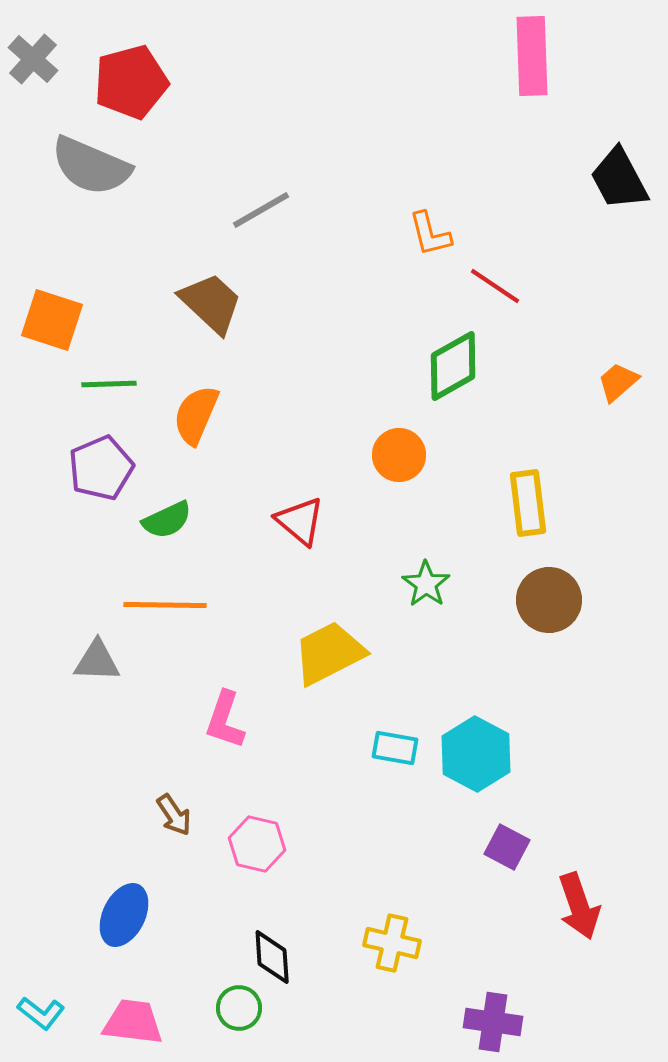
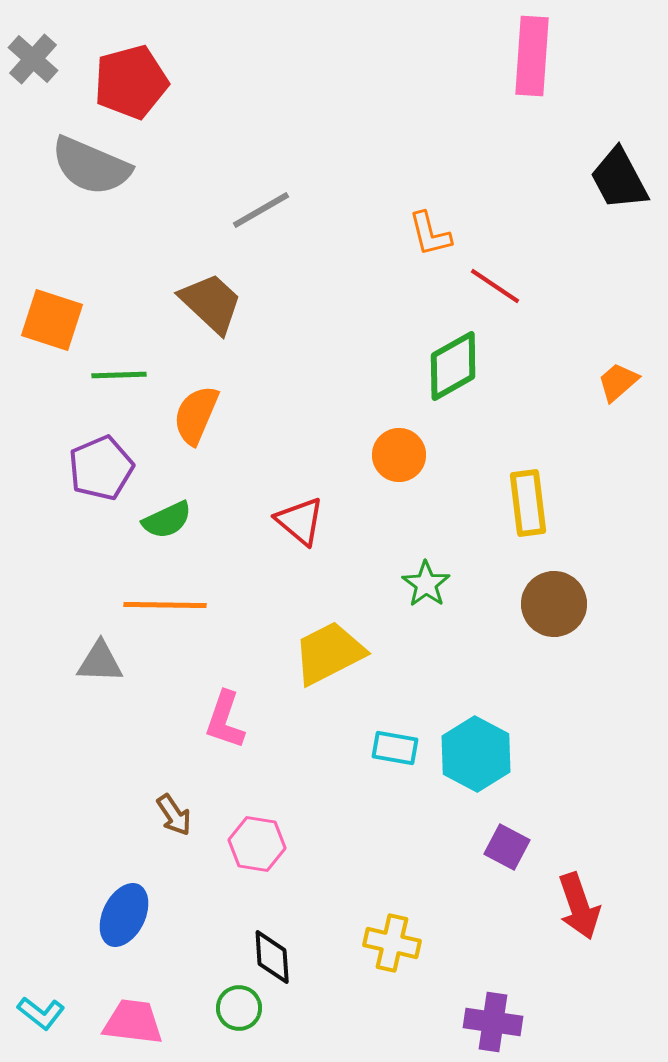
pink rectangle: rotated 6 degrees clockwise
green line: moved 10 px right, 9 px up
brown circle: moved 5 px right, 4 px down
gray triangle: moved 3 px right, 1 px down
pink hexagon: rotated 4 degrees counterclockwise
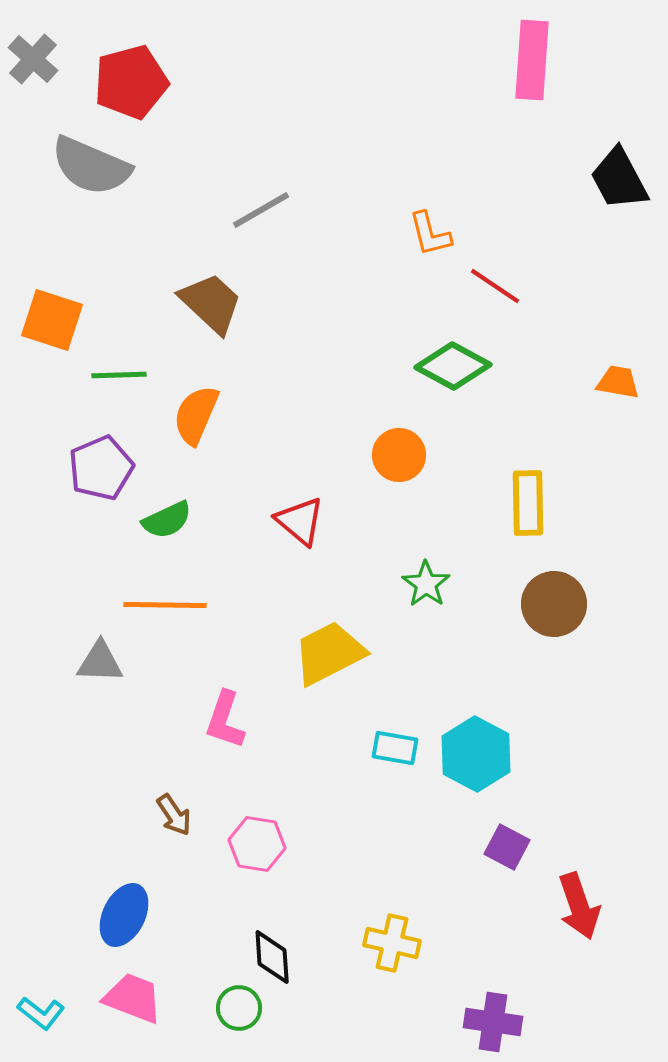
pink rectangle: moved 4 px down
green diamond: rotated 58 degrees clockwise
orange trapezoid: rotated 51 degrees clockwise
yellow rectangle: rotated 6 degrees clockwise
pink trapezoid: moved 24 px up; rotated 14 degrees clockwise
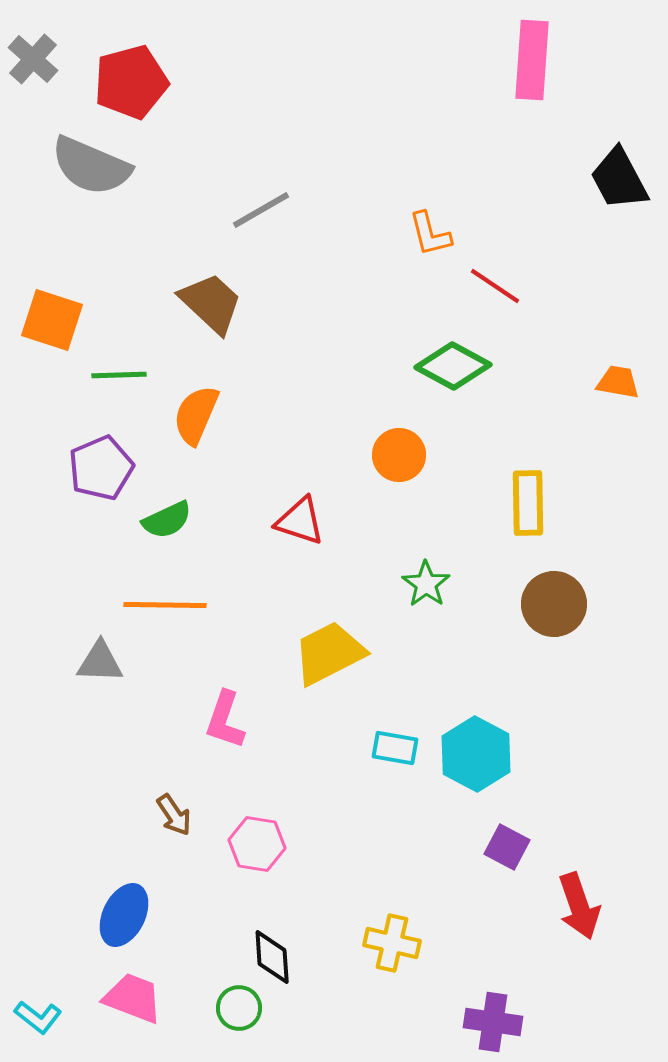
red triangle: rotated 22 degrees counterclockwise
cyan L-shape: moved 3 px left, 4 px down
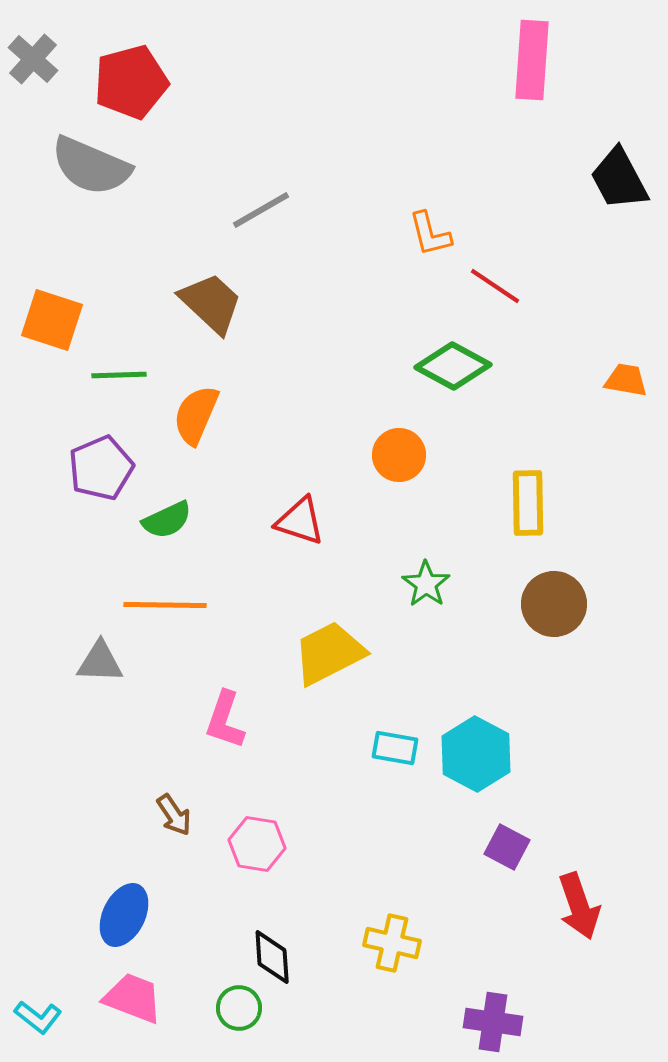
orange trapezoid: moved 8 px right, 2 px up
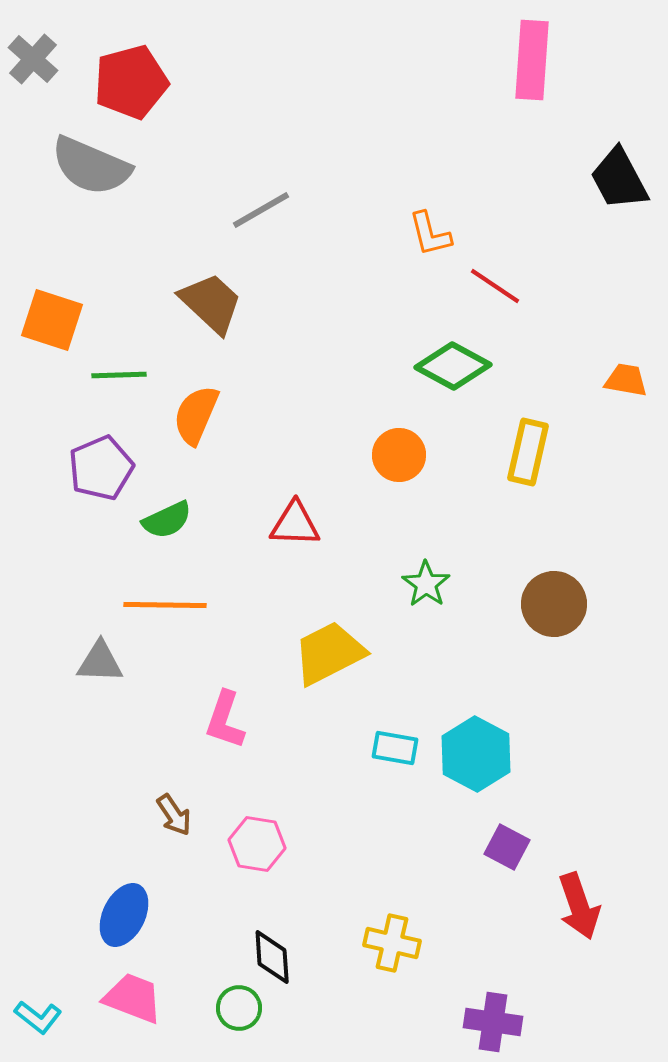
yellow rectangle: moved 51 px up; rotated 14 degrees clockwise
red triangle: moved 5 px left, 3 px down; rotated 16 degrees counterclockwise
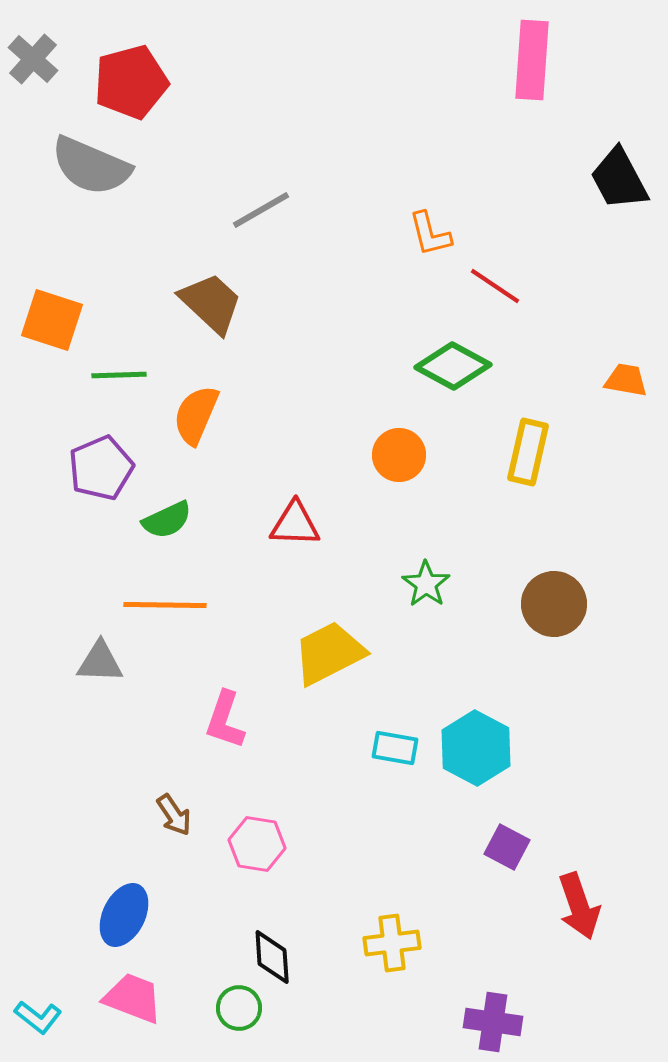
cyan hexagon: moved 6 px up
yellow cross: rotated 20 degrees counterclockwise
